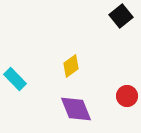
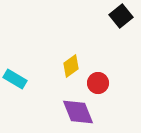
cyan rectangle: rotated 15 degrees counterclockwise
red circle: moved 29 px left, 13 px up
purple diamond: moved 2 px right, 3 px down
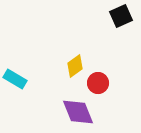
black square: rotated 15 degrees clockwise
yellow diamond: moved 4 px right
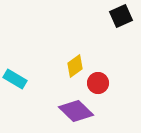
purple diamond: moved 2 px left, 1 px up; rotated 24 degrees counterclockwise
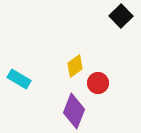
black square: rotated 20 degrees counterclockwise
cyan rectangle: moved 4 px right
purple diamond: moved 2 px left; rotated 68 degrees clockwise
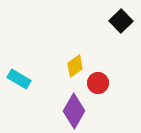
black square: moved 5 px down
purple diamond: rotated 8 degrees clockwise
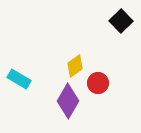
purple diamond: moved 6 px left, 10 px up
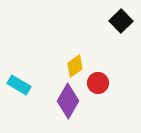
cyan rectangle: moved 6 px down
